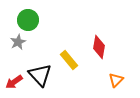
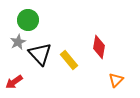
black triangle: moved 21 px up
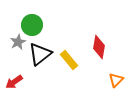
green circle: moved 4 px right, 5 px down
black triangle: rotated 35 degrees clockwise
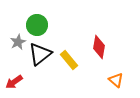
green circle: moved 5 px right
orange triangle: rotated 35 degrees counterclockwise
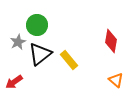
red diamond: moved 12 px right, 6 px up
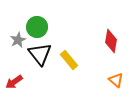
green circle: moved 2 px down
gray star: moved 2 px up
black triangle: rotated 30 degrees counterclockwise
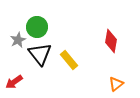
orange triangle: moved 4 px down; rotated 42 degrees clockwise
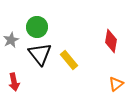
gray star: moved 7 px left
red arrow: rotated 66 degrees counterclockwise
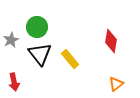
yellow rectangle: moved 1 px right, 1 px up
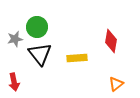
gray star: moved 4 px right, 1 px up; rotated 14 degrees clockwise
yellow rectangle: moved 7 px right, 1 px up; rotated 54 degrees counterclockwise
